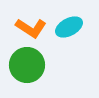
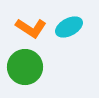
green circle: moved 2 px left, 2 px down
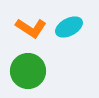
green circle: moved 3 px right, 4 px down
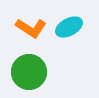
green circle: moved 1 px right, 1 px down
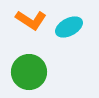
orange L-shape: moved 8 px up
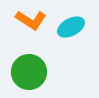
cyan ellipse: moved 2 px right
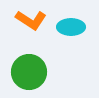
cyan ellipse: rotated 28 degrees clockwise
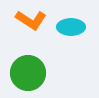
green circle: moved 1 px left, 1 px down
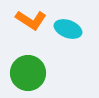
cyan ellipse: moved 3 px left, 2 px down; rotated 20 degrees clockwise
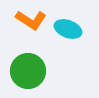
green circle: moved 2 px up
